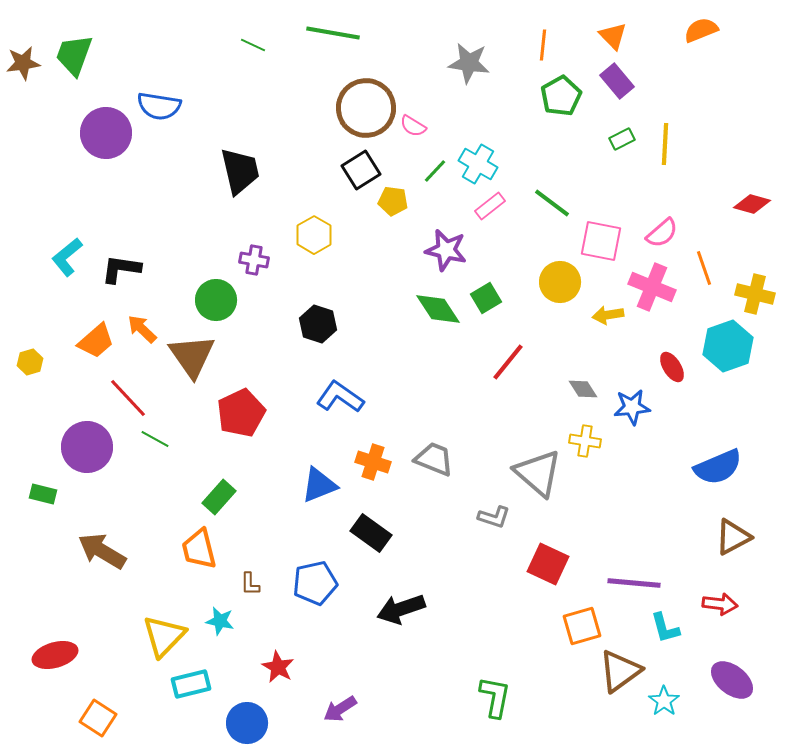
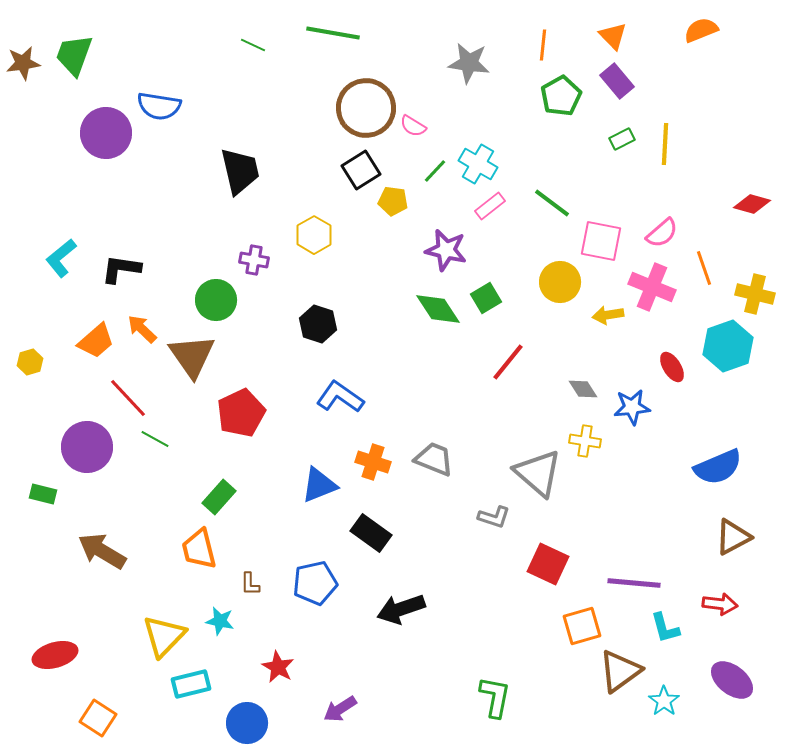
cyan L-shape at (67, 257): moved 6 px left, 1 px down
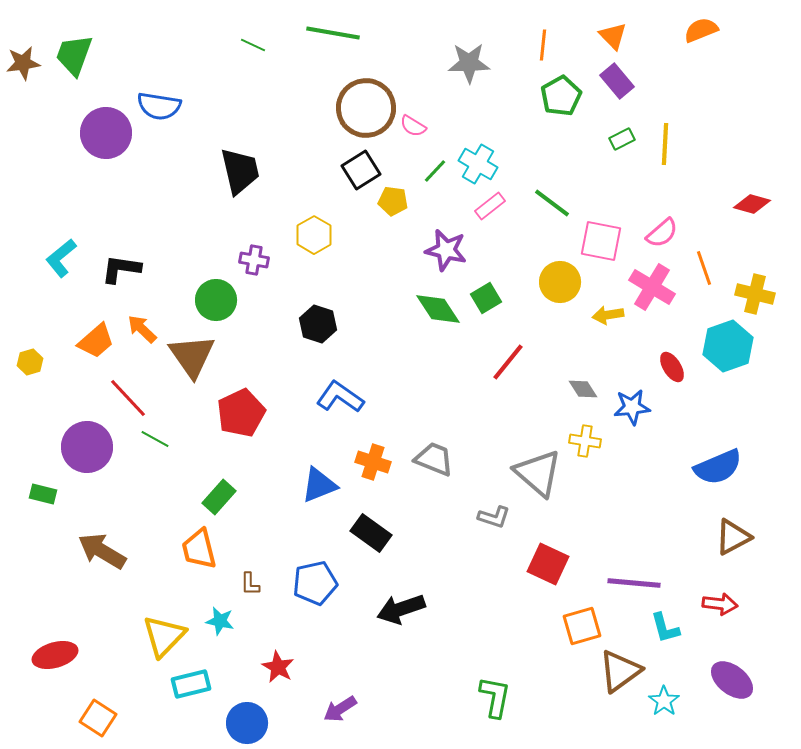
gray star at (469, 63): rotated 9 degrees counterclockwise
pink cross at (652, 287): rotated 9 degrees clockwise
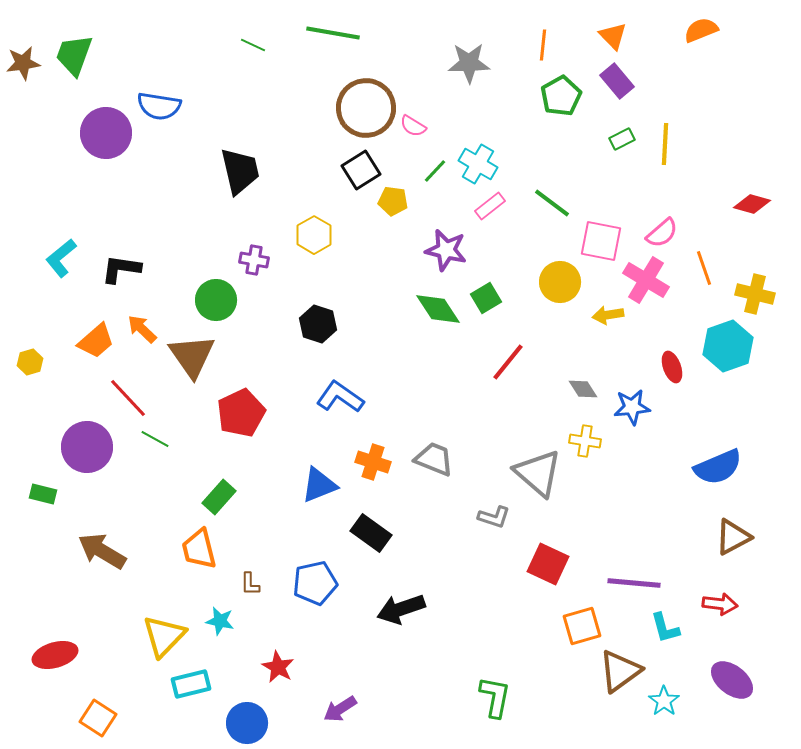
pink cross at (652, 287): moved 6 px left, 7 px up
red ellipse at (672, 367): rotated 12 degrees clockwise
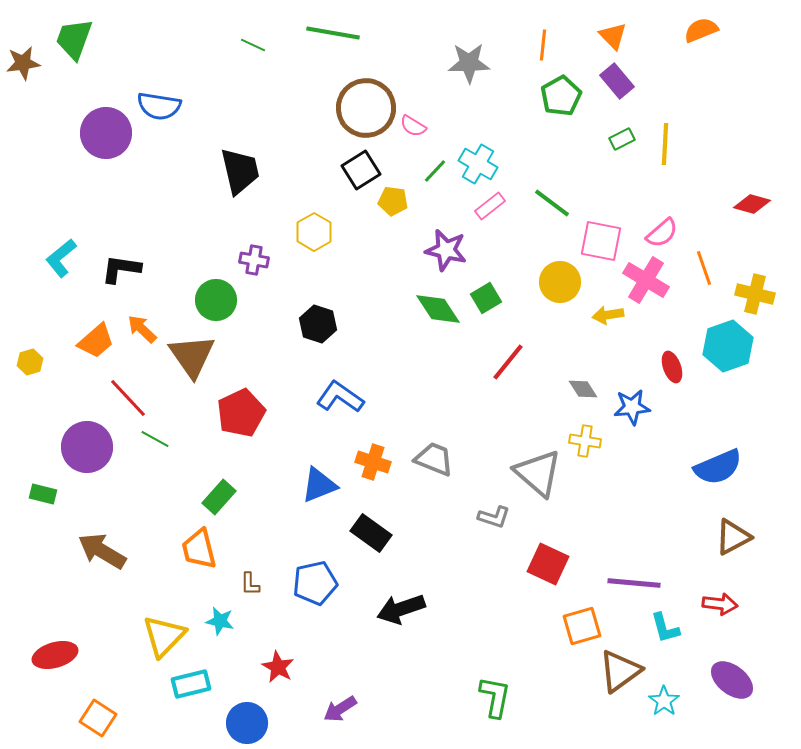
green trapezoid at (74, 55): moved 16 px up
yellow hexagon at (314, 235): moved 3 px up
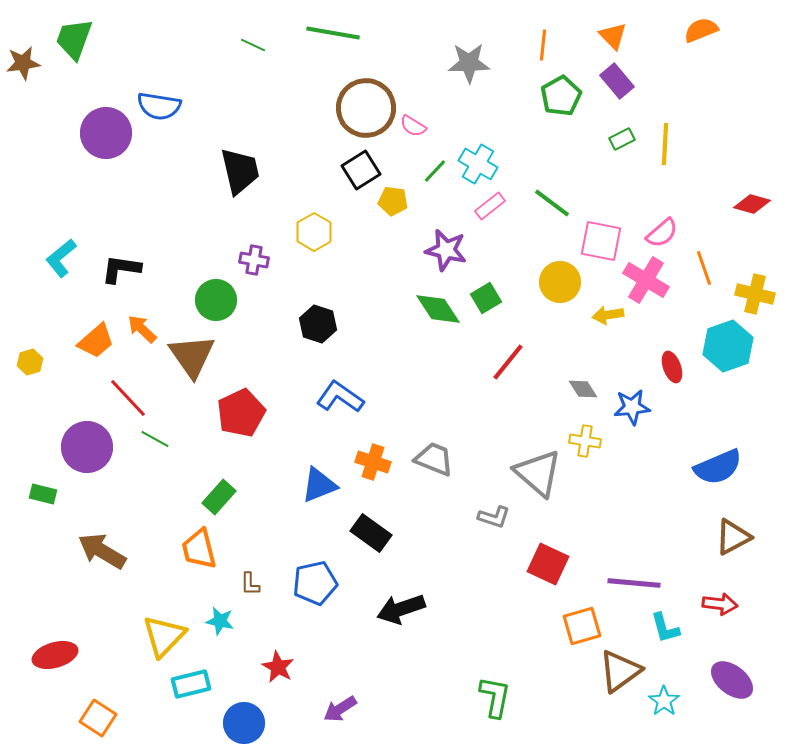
blue circle at (247, 723): moved 3 px left
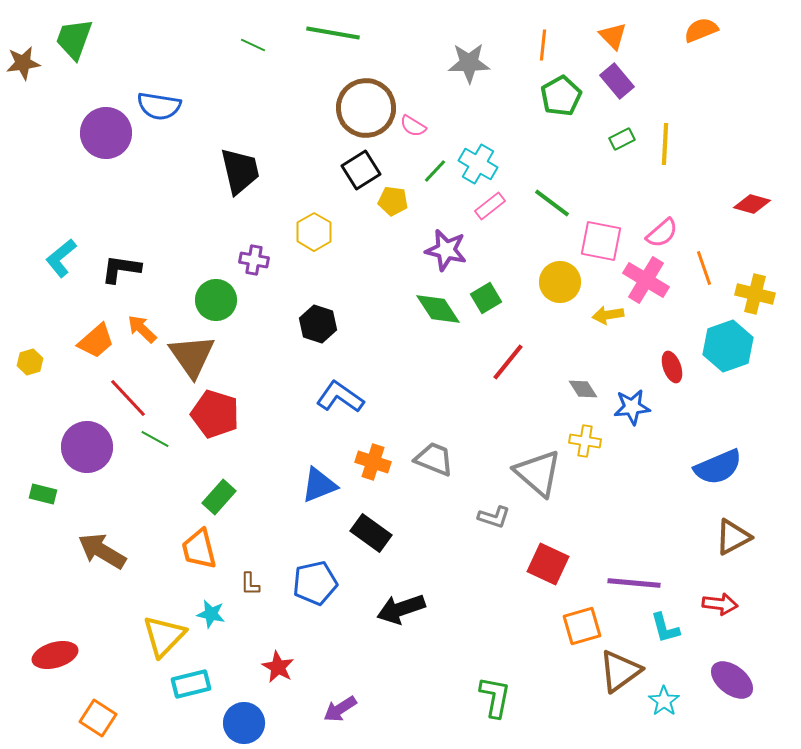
red pentagon at (241, 413): moved 26 px left, 1 px down; rotated 30 degrees counterclockwise
cyan star at (220, 621): moved 9 px left, 7 px up
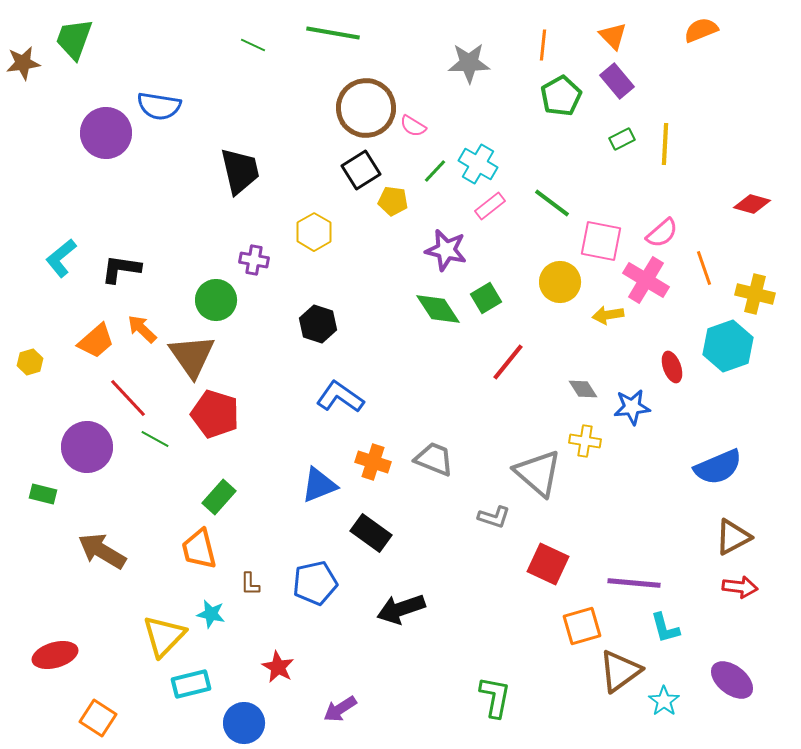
red arrow at (720, 604): moved 20 px right, 17 px up
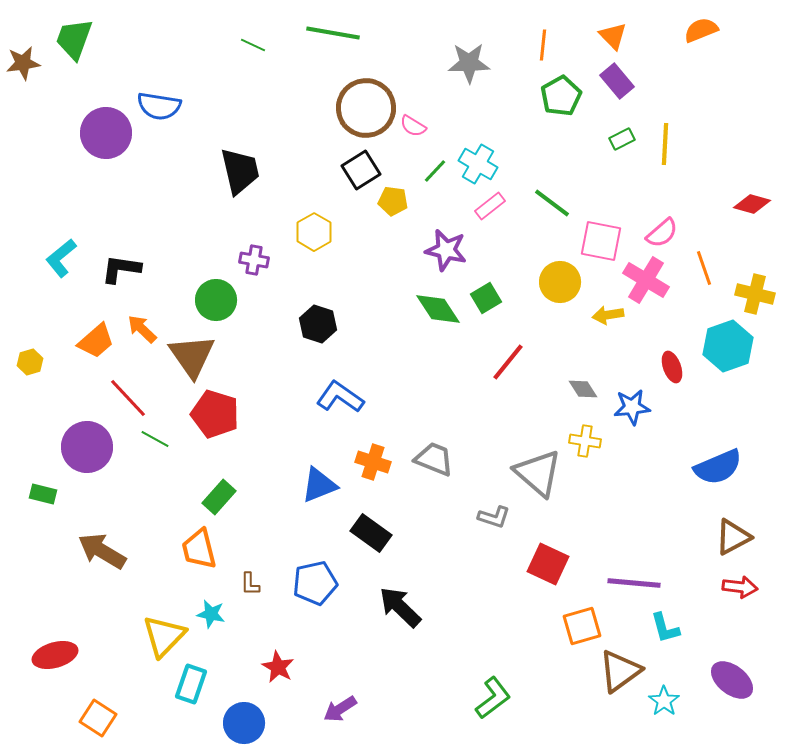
black arrow at (401, 609): moved 1 px left, 2 px up; rotated 63 degrees clockwise
cyan rectangle at (191, 684): rotated 57 degrees counterclockwise
green L-shape at (495, 697): moved 2 px left, 1 px down; rotated 42 degrees clockwise
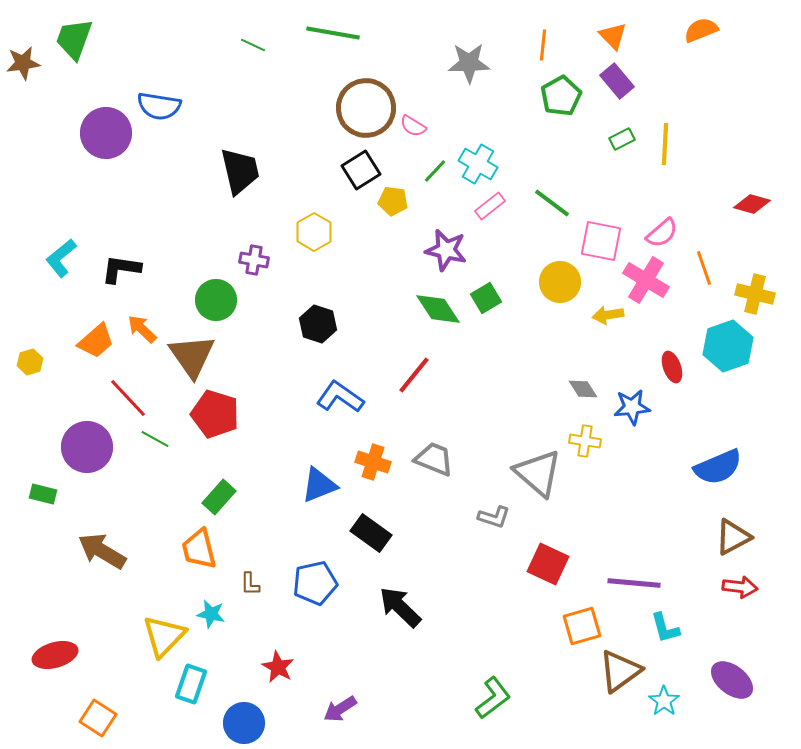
red line at (508, 362): moved 94 px left, 13 px down
